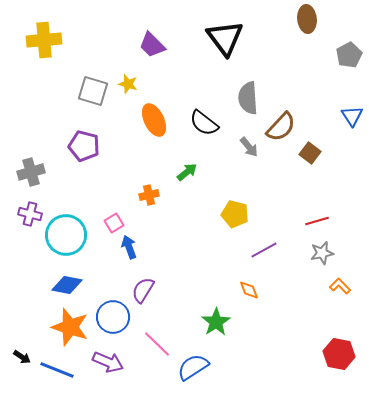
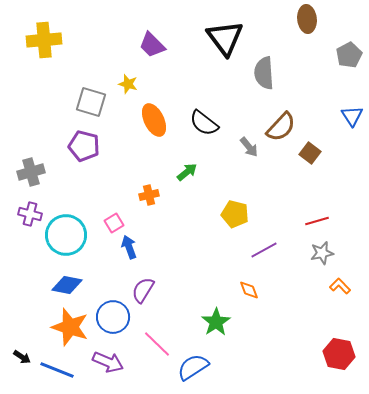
gray square: moved 2 px left, 11 px down
gray semicircle: moved 16 px right, 25 px up
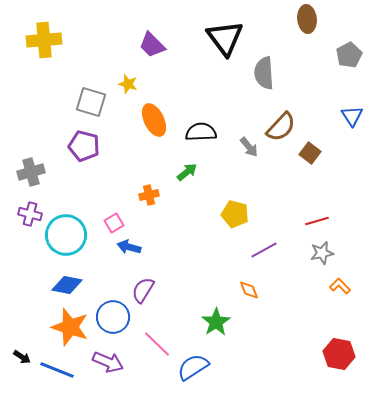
black semicircle: moved 3 px left, 9 px down; rotated 140 degrees clockwise
blue arrow: rotated 55 degrees counterclockwise
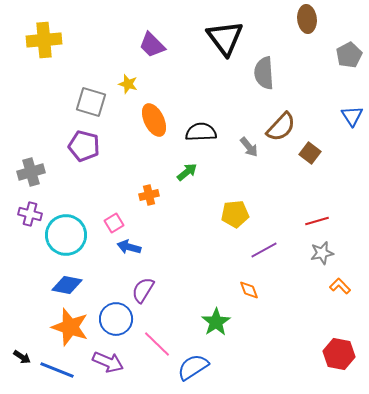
yellow pentagon: rotated 20 degrees counterclockwise
blue circle: moved 3 px right, 2 px down
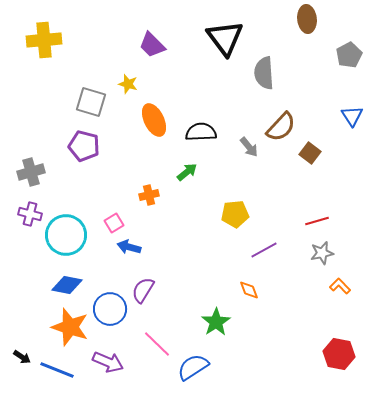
blue circle: moved 6 px left, 10 px up
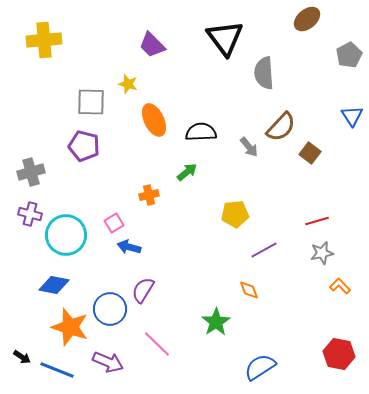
brown ellipse: rotated 56 degrees clockwise
gray square: rotated 16 degrees counterclockwise
blue diamond: moved 13 px left
blue semicircle: moved 67 px right
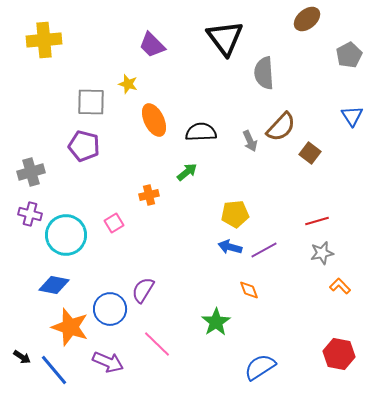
gray arrow: moved 1 px right, 6 px up; rotated 15 degrees clockwise
blue arrow: moved 101 px right
blue line: moved 3 px left; rotated 28 degrees clockwise
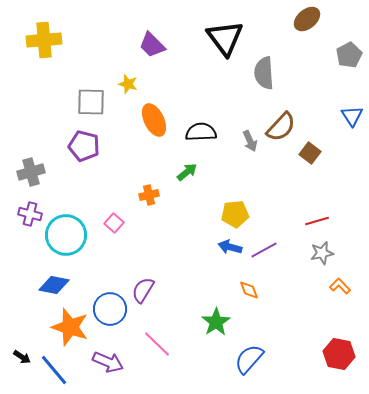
pink square: rotated 18 degrees counterclockwise
blue semicircle: moved 11 px left, 8 px up; rotated 16 degrees counterclockwise
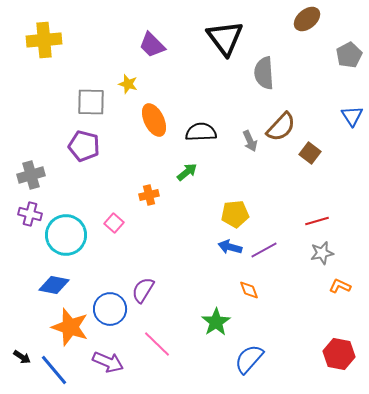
gray cross: moved 3 px down
orange L-shape: rotated 20 degrees counterclockwise
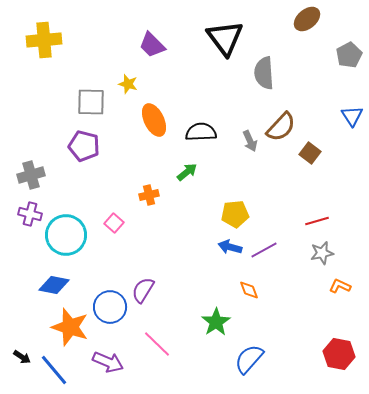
blue circle: moved 2 px up
